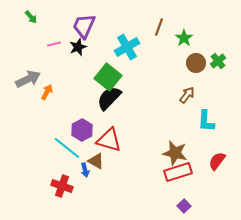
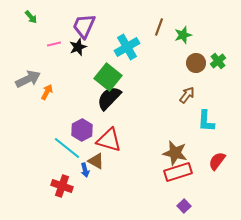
green star: moved 1 px left, 3 px up; rotated 18 degrees clockwise
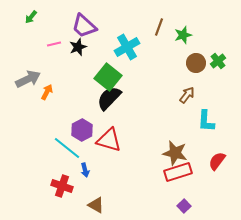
green arrow: rotated 80 degrees clockwise
purple trapezoid: rotated 72 degrees counterclockwise
brown triangle: moved 44 px down
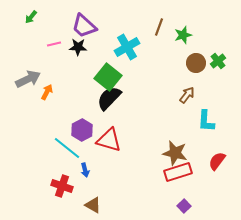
black star: rotated 24 degrees clockwise
brown triangle: moved 3 px left
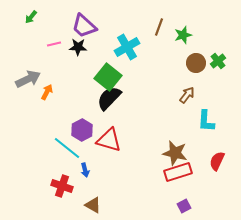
red semicircle: rotated 12 degrees counterclockwise
purple square: rotated 16 degrees clockwise
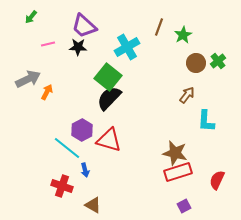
green star: rotated 12 degrees counterclockwise
pink line: moved 6 px left
red semicircle: moved 19 px down
